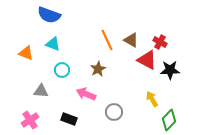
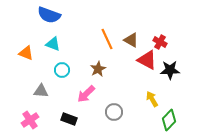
orange line: moved 1 px up
pink arrow: rotated 66 degrees counterclockwise
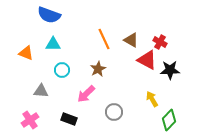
orange line: moved 3 px left
cyan triangle: rotated 21 degrees counterclockwise
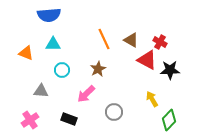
blue semicircle: rotated 25 degrees counterclockwise
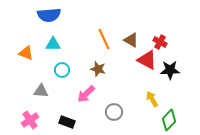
brown star: rotated 28 degrees counterclockwise
black rectangle: moved 2 px left, 3 px down
